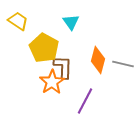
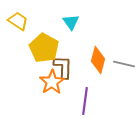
gray line: moved 1 px right
purple line: rotated 20 degrees counterclockwise
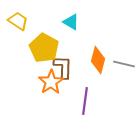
cyan triangle: rotated 24 degrees counterclockwise
orange star: moved 1 px left
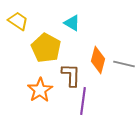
cyan triangle: moved 1 px right, 1 px down
yellow pentagon: moved 2 px right
brown L-shape: moved 8 px right, 8 px down
orange star: moved 11 px left, 8 px down
purple line: moved 2 px left
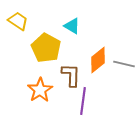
cyan triangle: moved 3 px down
orange diamond: rotated 36 degrees clockwise
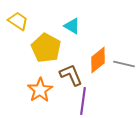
brown L-shape: rotated 25 degrees counterclockwise
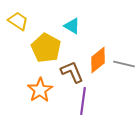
brown L-shape: moved 1 px right, 3 px up
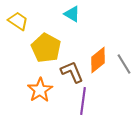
cyan triangle: moved 12 px up
gray line: rotated 45 degrees clockwise
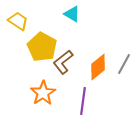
yellow pentagon: moved 4 px left, 1 px up
orange diamond: moved 7 px down
gray line: rotated 60 degrees clockwise
brown L-shape: moved 9 px left, 10 px up; rotated 105 degrees counterclockwise
orange star: moved 3 px right, 3 px down
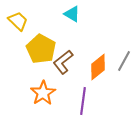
yellow trapezoid: rotated 10 degrees clockwise
yellow pentagon: moved 1 px left, 2 px down
gray line: moved 3 px up
